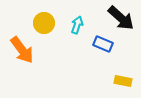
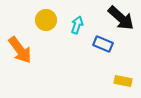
yellow circle: moved 2 px right, 3 px up
orange arrow: moved 2 px left
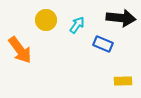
black arrow: rotated 36 degrees counterclockwise
cyan arrow: rotated 18 degrees clockwise
yellow rectangle: rotated 12 degrees counterclockwise
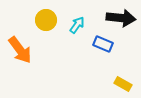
yellow rectangle: moved 3 px down; rotated 30 degrees clockwise
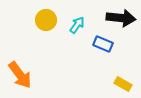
orange arrow: moved 25 px down
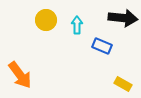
black arrow: moved 2 px right
cyan arrow: rotated 36 degrees counterclockwise
blue rectangle: moved 1 px left, 2 px down
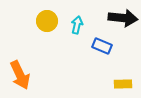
yellow circle: moved 1 px right, 1 px down
cyan arrow: rotated 12 degrees clockwise
orange arrow: rotated 12 degrees clockwise
yellow rectangle: rotated 30 degrees counterclockwise
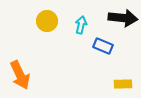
cyan arrow: moved 4 px right
blue rectangle: moved 1 px right
